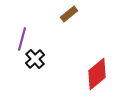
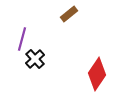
red diamond: rotated 16 degrees counterclockwise
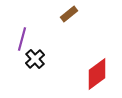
red diamond: rotated 20 degrees clockwise
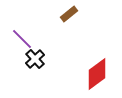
purple line: rotated 60 degrees counterclockwise
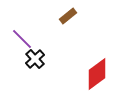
brown rectangle: moved 1 px left, 2 px down
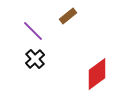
purple line: moved 11 px right, 8 px up
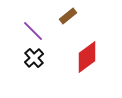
black cross: moved 1 px left, 1 px up
red diamond: moved 10 px left, 17 px up
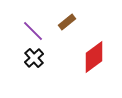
brown rectangle: moved 1 px left, 6 px down
red diamond: moved 7 px right
